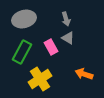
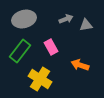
gray arrow: rotated 96 degrees counterclockwise
gray triangle: moved 18 px right, 13 px up; rotated 40 degrees counterclockwise
green rectangle: moved 2 px left, 1 px up; rotated 10 degrees clockwise
orange arrow: moved 4 px left, 9 px up
yellow cross: rotated 25 degrees counterclockwise
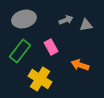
gray arrow: moved 1 px down
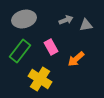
orange arrow: moved 4 px left, 6 px up; rotated 60 degrees counterclockwise
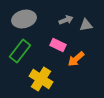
pink rectangle: moved 7 px right, 2 px up; rotated 35 degrees counterclockwise
yellow cross: moved 1 px right
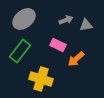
gray ellipse: rotated 25 degrees counterclockwise
yellow cross: rotated 15 degrees counterclockwise
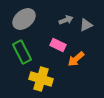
gray triangle: rotated 16 degrees counterclockwise
green rectangle: moved 2 px right, 1 px down; rotated 65 degrees counterclockwise
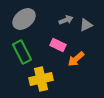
yellow cross: rotated 30 degrees counterclockwise
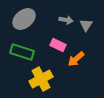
gray arrow: rotated 32 degrees clockwise
gray triangle: rotated 32 degrees counterclockwise
green rectangle: rotated 45 degrees counterclockwise
yellow cross: rotated 15 degrees counterclockwise
